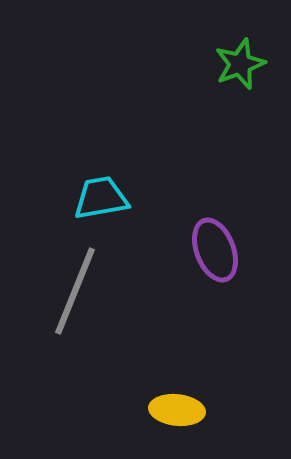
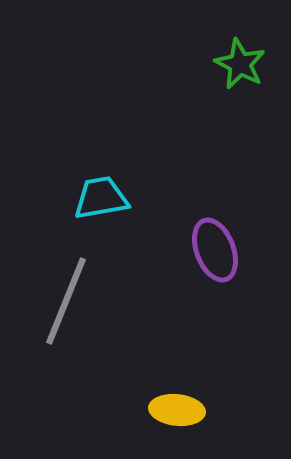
green star: rotated 24 degrees counterclockwise
gray line: moved 9 px left, 10 px down
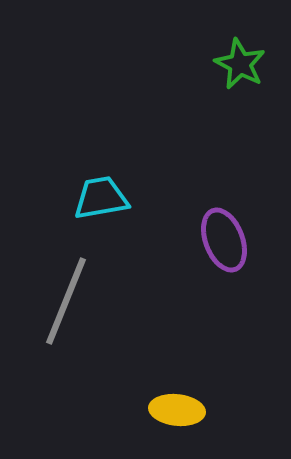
purple ellipse: moved 9 px right, 10 px up
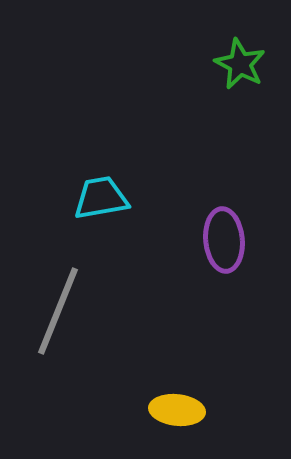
purple ellipse: rotated 16 degrees clockwise
gray line: moved 8 px left, 10 px down
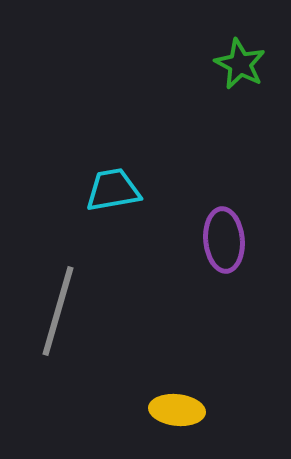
cyan trapezoid: moved 12 px right, 8 px up
gray line: rotated 6 degrees counterclockwise
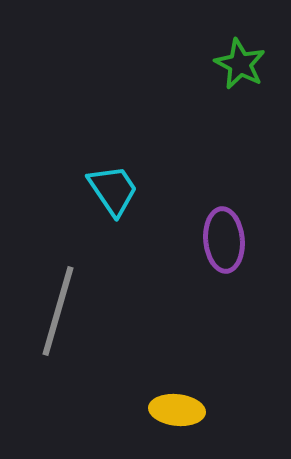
cyan trapezoid: rotated 66 degrees clockwise
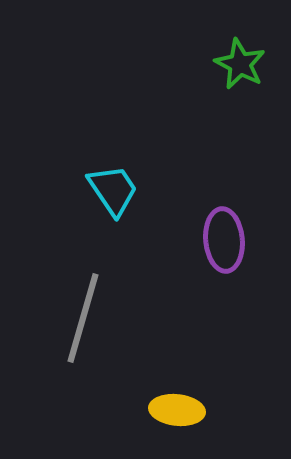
gray line: moved 25 px right, 7 px down
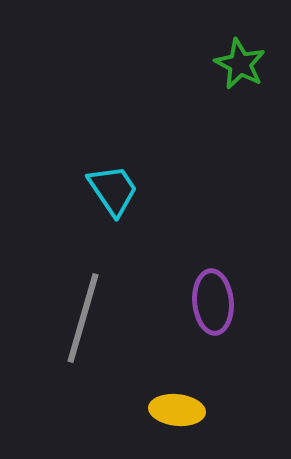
purple ellipse: moved 11 px left, 62 px down
